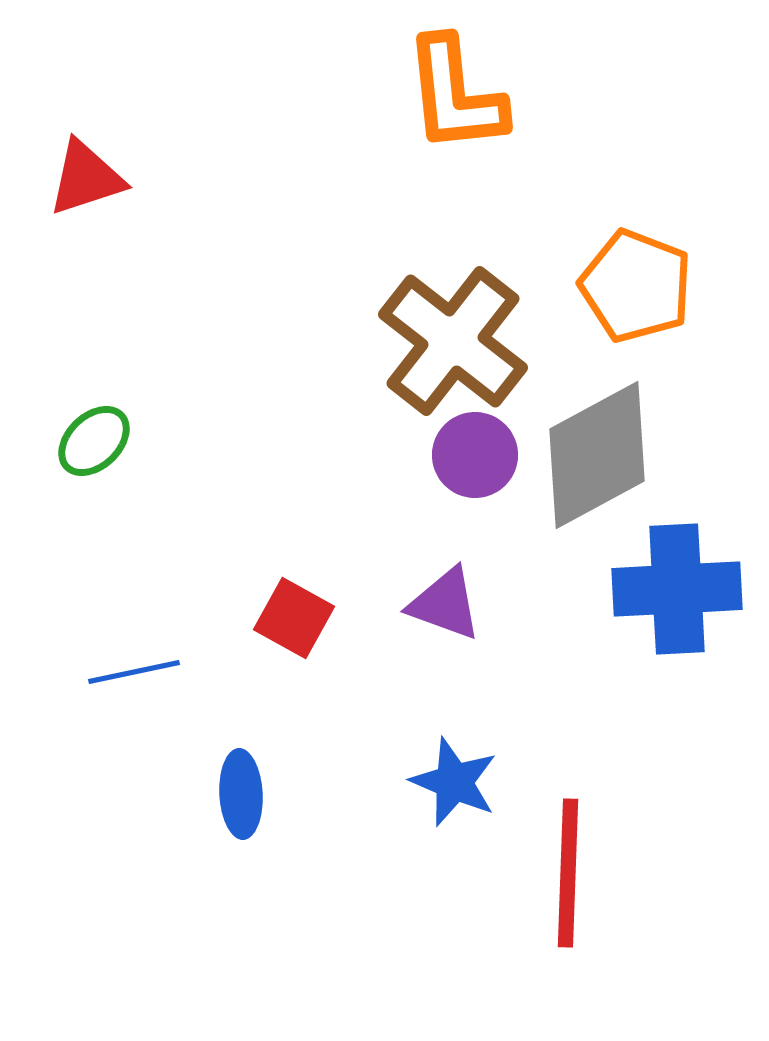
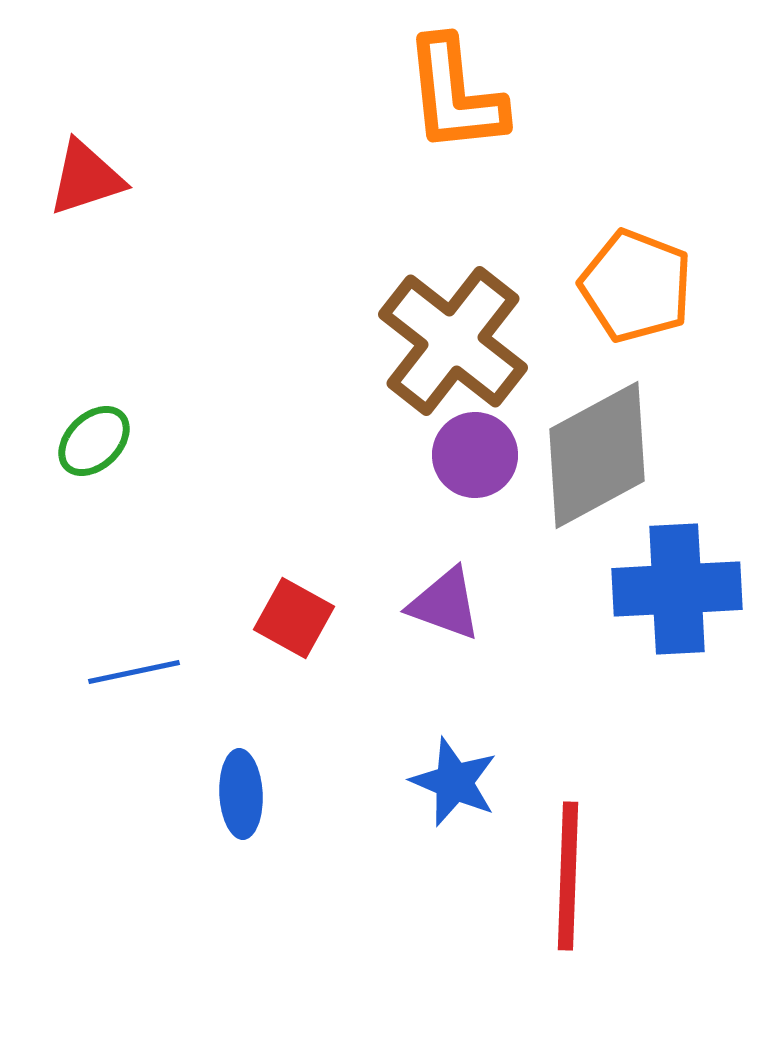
red line: moved 3 px down
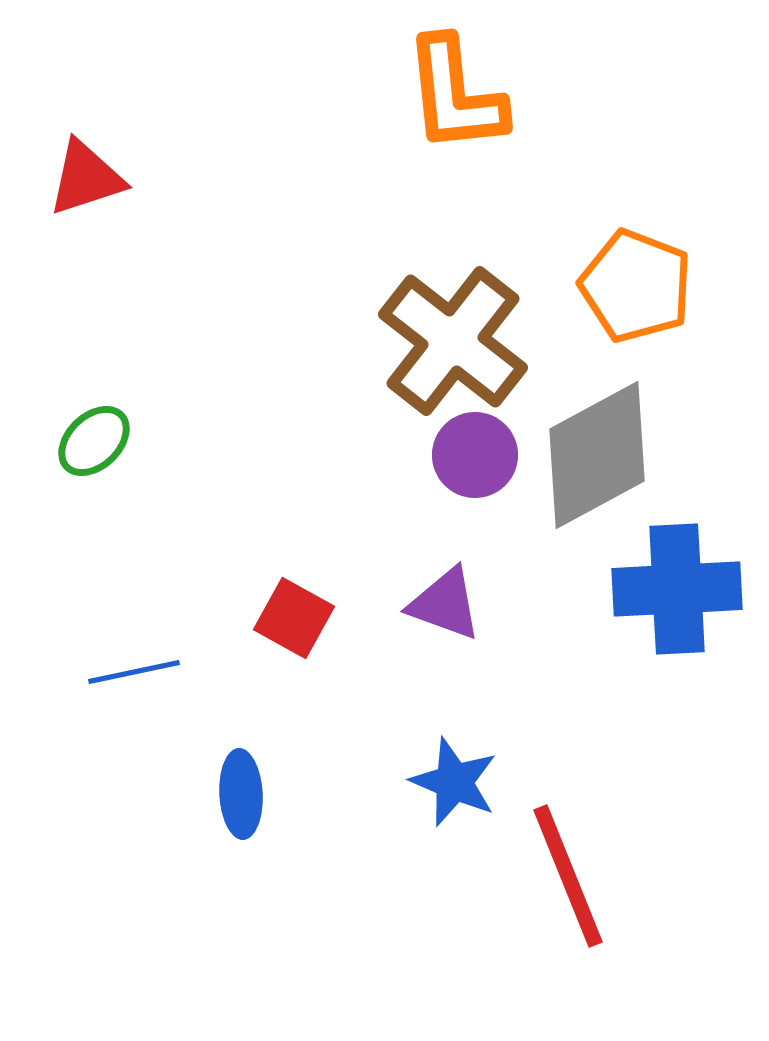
red line: rotated 24 degrees counterclockwise
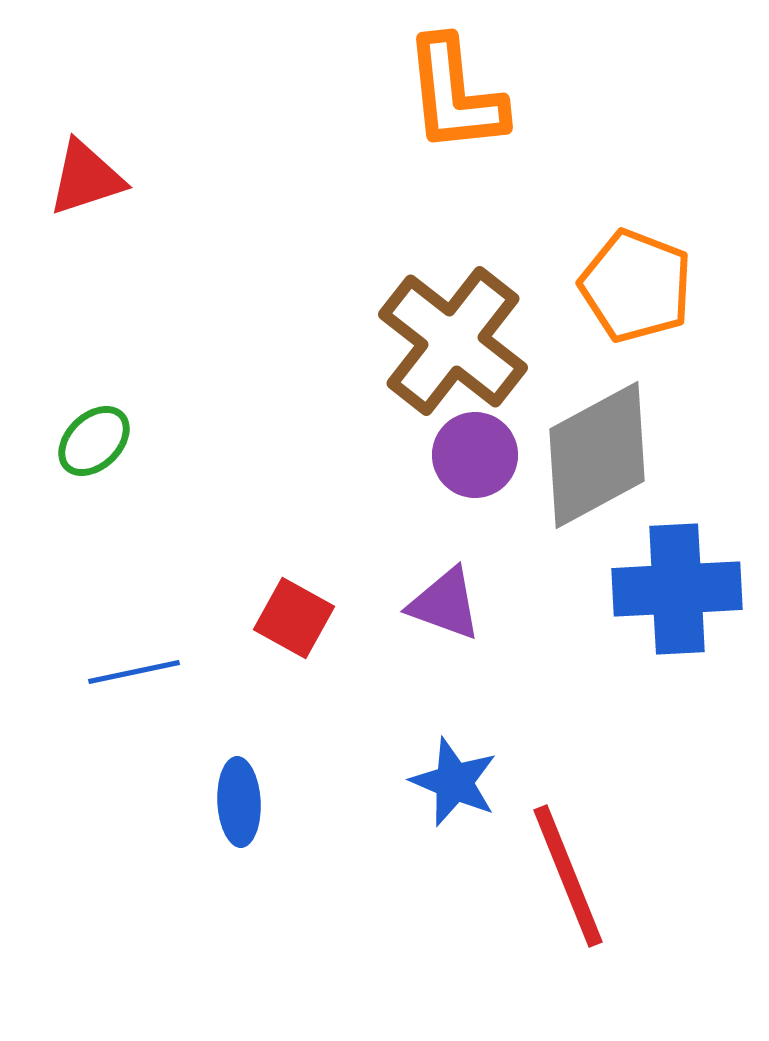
blue ellipse: moved 2 px left, 8 px down
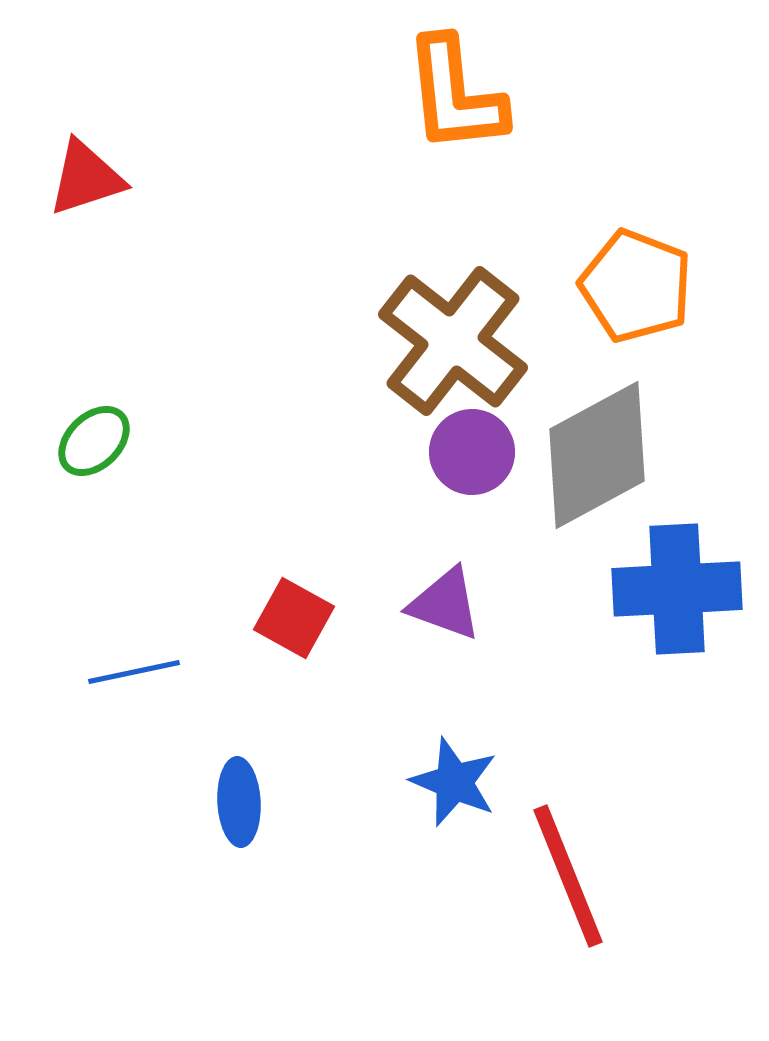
purple circle: moved 3 px left, 3 px up
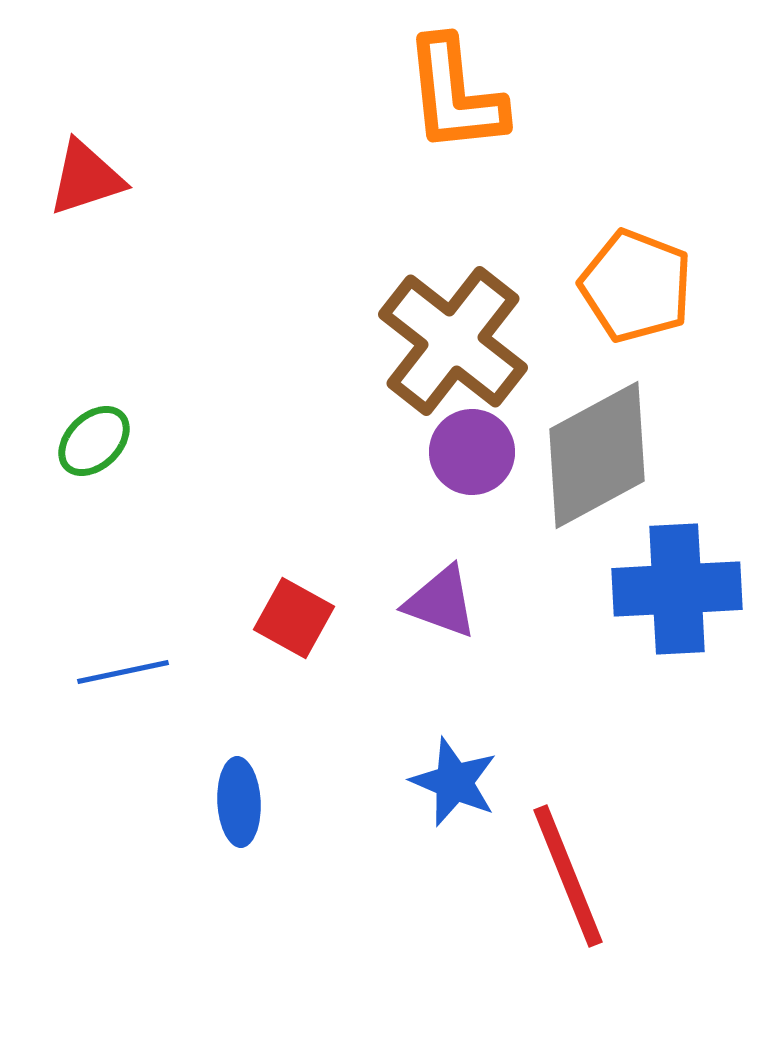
purple triangle: moved 4 px left, 2 px up
blue line: moved 11 px left
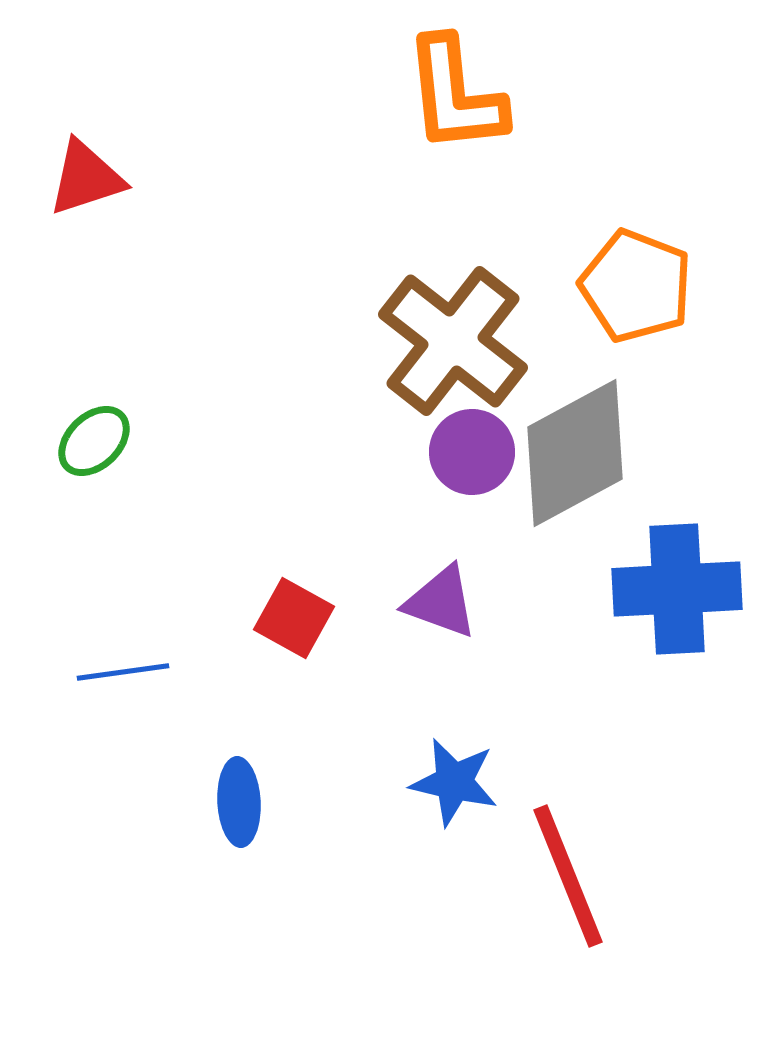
gray diamond: moved 22 px left, 2 px up
blue line: rotated 4 degrees clockwise
blue star: rotated 10 degrees counterclockwise
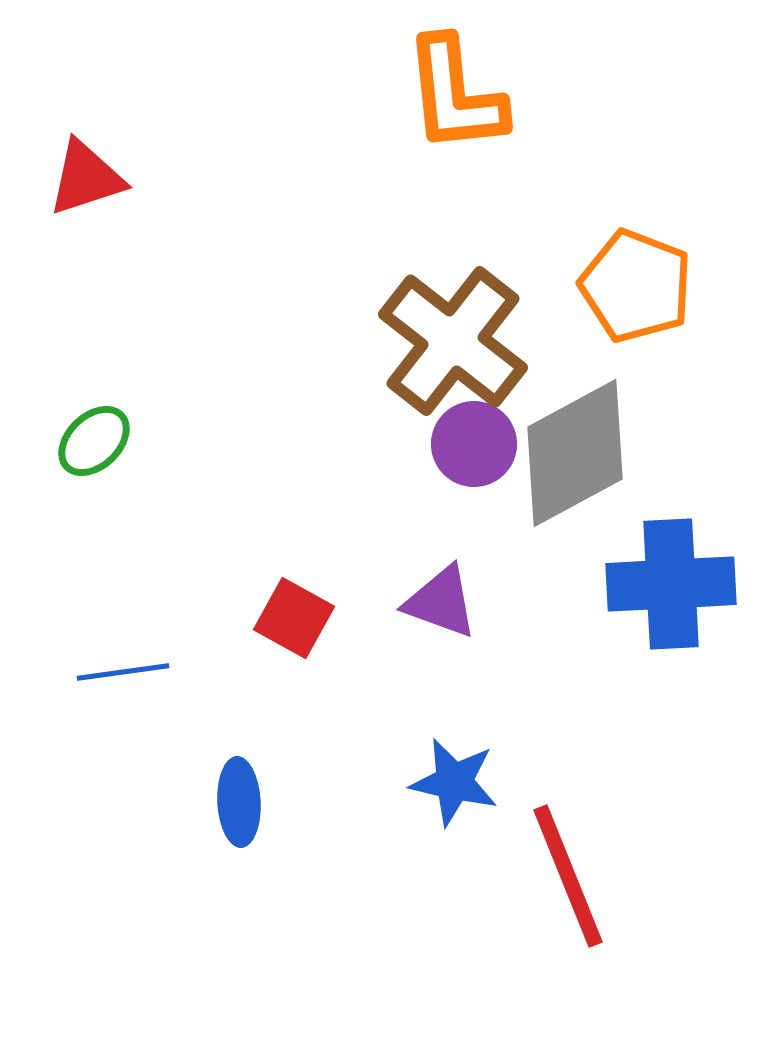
purple circle: moved 2 px right, 8 px up
blue cross: moved 6 px left, 5 px up
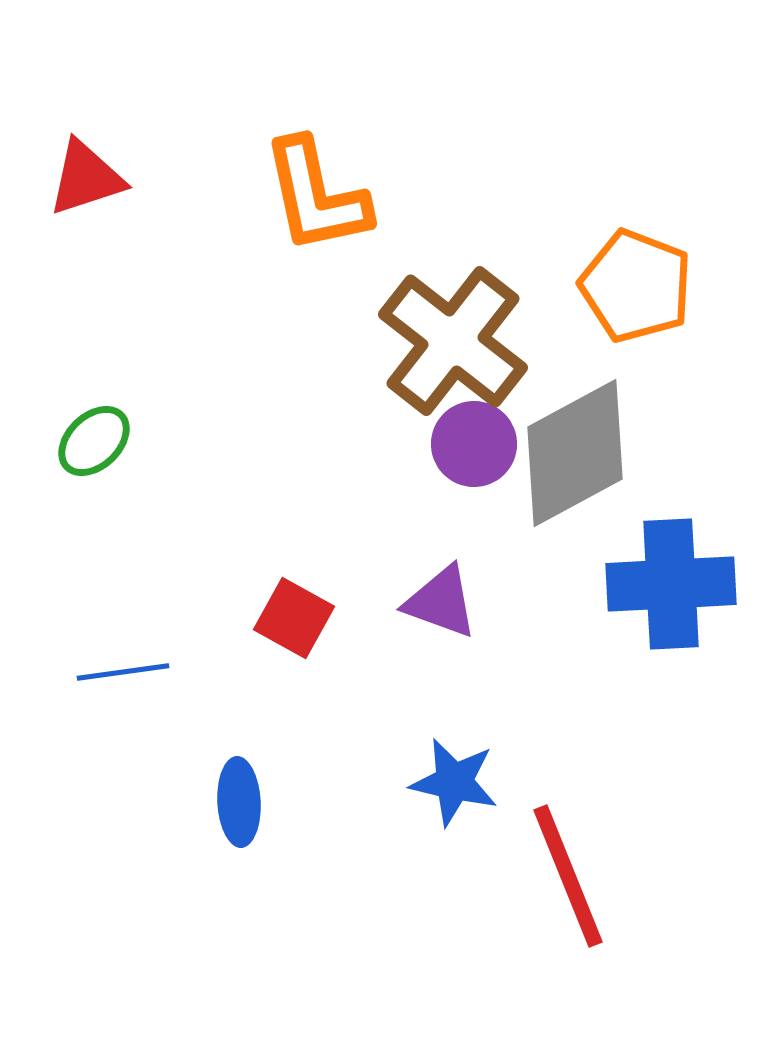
orange L-shape: moved 139 px left, 101 px down; rotated 6 degrees counterclockwise
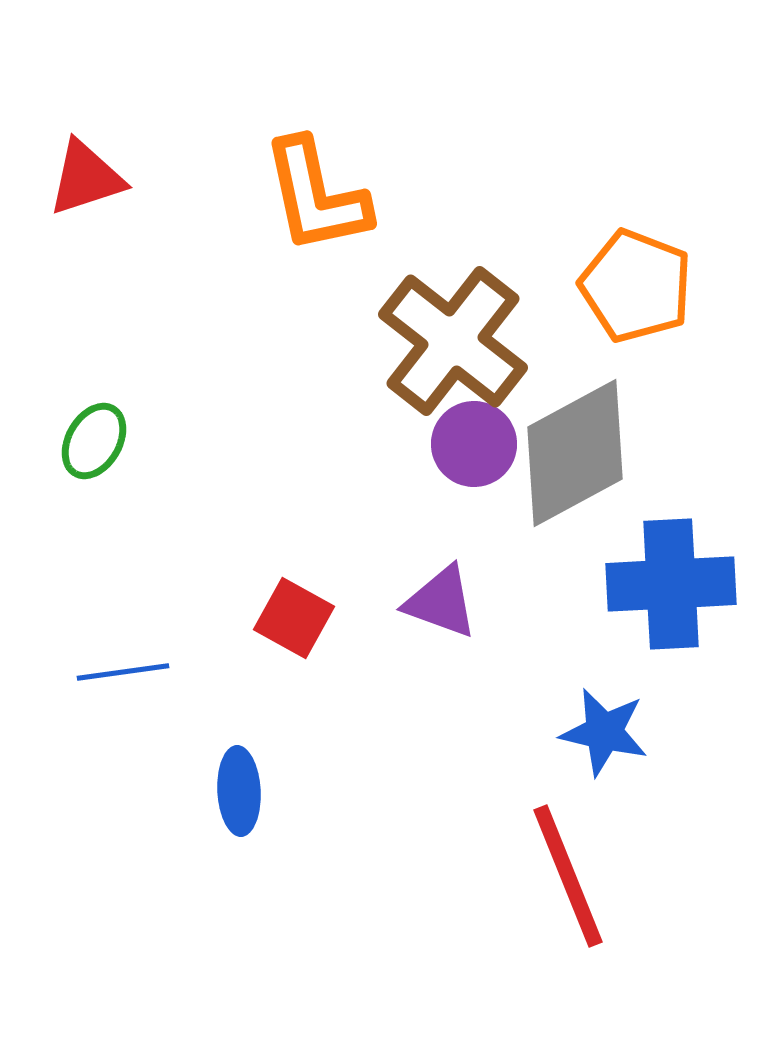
green ellipse: rotated 16 degrees counterclockwise
blue star: moved 150 px right, 50 px up
blue ellipse: moved 11 px up
